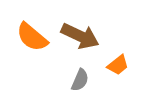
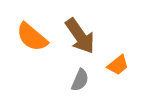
brown arrow: rotated 30 degrees clockwise
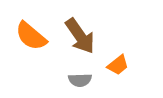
orange semicircle: moved 1 px left, 1 px up
gray semicircle: rotated 65 degrees clockwise
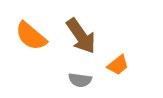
brown arrow: moved 1 px right
gray semicircle: rotated 10 degrees clockwise
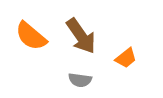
orange trapezoid: moved 8 px right, 7 px up
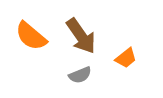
gray semicircle: moved 5 px up; rotated 30 degrees counterclockwise
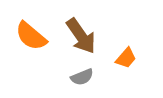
orange trapezoid: rotated 10 degrees counterclockwise
gray semicircle: moved 2 px right, 2 px down
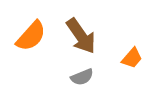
orange semicircle: rotated 88 degrees counterclockwise
orange trapezoid: moved 6 px right
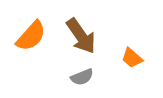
orange trapezoid: rotated 90 degrees clockwise
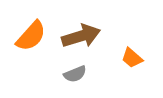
brown arrow: rotated 72 degrees counterclockwise
gray semicircle: moved 7 px left, 3 px up
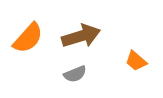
orange semicircle: moved 3 px left, 2 px down
orange trapezoid: moved 4 px right, 3 px down
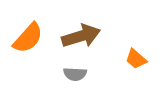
orange trapezoid: moved 2 px up
gray semicircle: rotated 25 degrees clockwise
